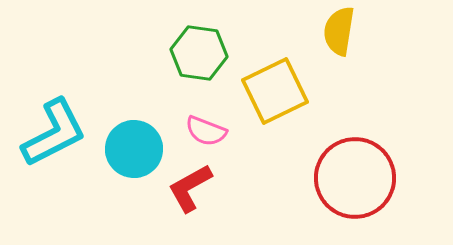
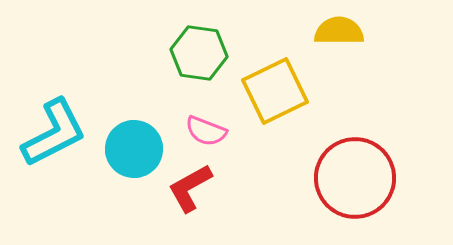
yellow semicircle: rotated 81 degrees clockwise
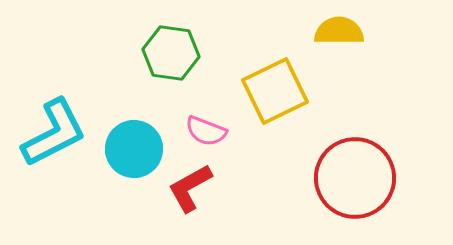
green hexagon: moved 28 px left
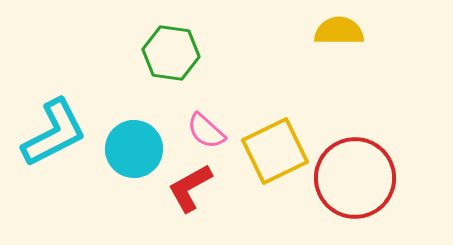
yellow square: moved 60 px down
pink semicircle: rotated 21 degrees clockwise
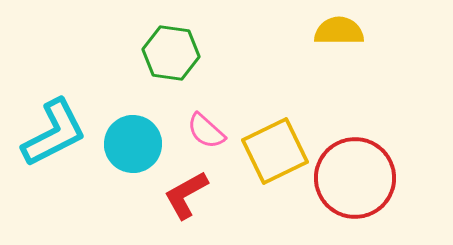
cyan circle: moved 1 px left, 5 px up
red L-shape: moved 4 px left, 7 px down
